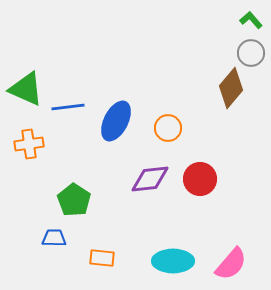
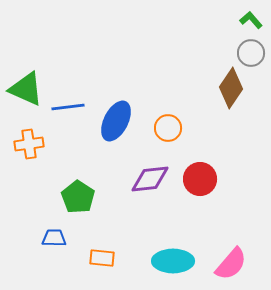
brown diamond: rotated 6 degrees counterclockwise
green pentagon: moved 4 px right, 3 px up
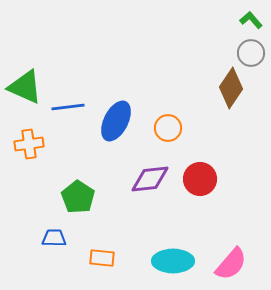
green triangle: moved 1 px left, 2 px up
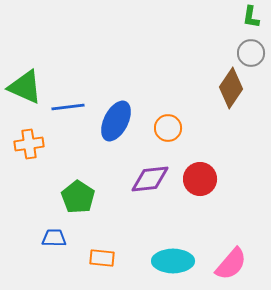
green L-shape: moved 3 px up; rotated 130 degrees counterclockwise
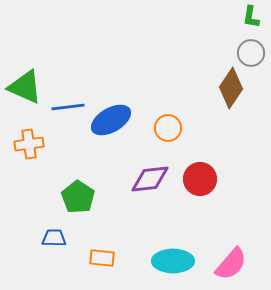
blue ellipse: moved 5 px left, 1 px up; rotated 33 degrees clockwise
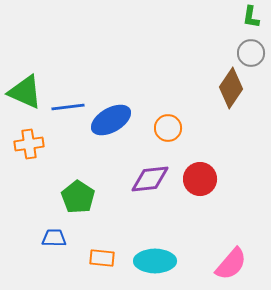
green triangle: moved 5 px down
cyan ellipse: moved 18 px left
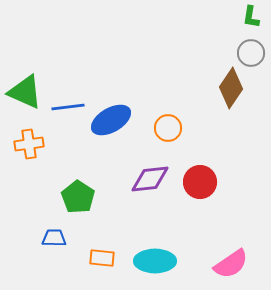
red circle: moved 3 px down
pink semicircle: rotated 15 degrees clockwise
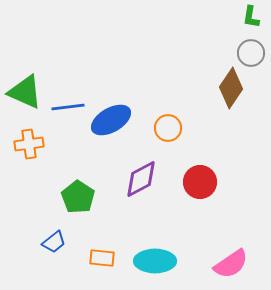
purple diamond: moved 9 px left; rotated 21 degrees counterclockwise
blue trapezoid: moved 4 px down; rotated 140 degrees clockwise
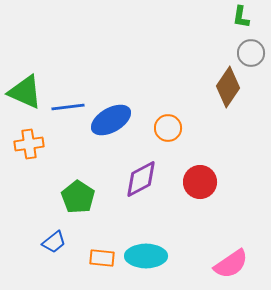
green L-shape: moved 10 px left
brown diamond: moved 3 px left, 1 px up
cyan ellipse: moved 9 px left, 5 px up
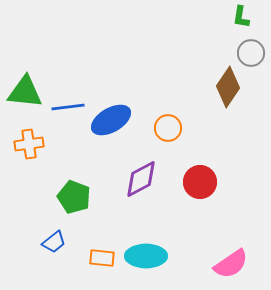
green triangle: rotated 18 degrees counterclockwise
green pentagon: moved 4 px left; rotated 12 degrees counterclockwise
